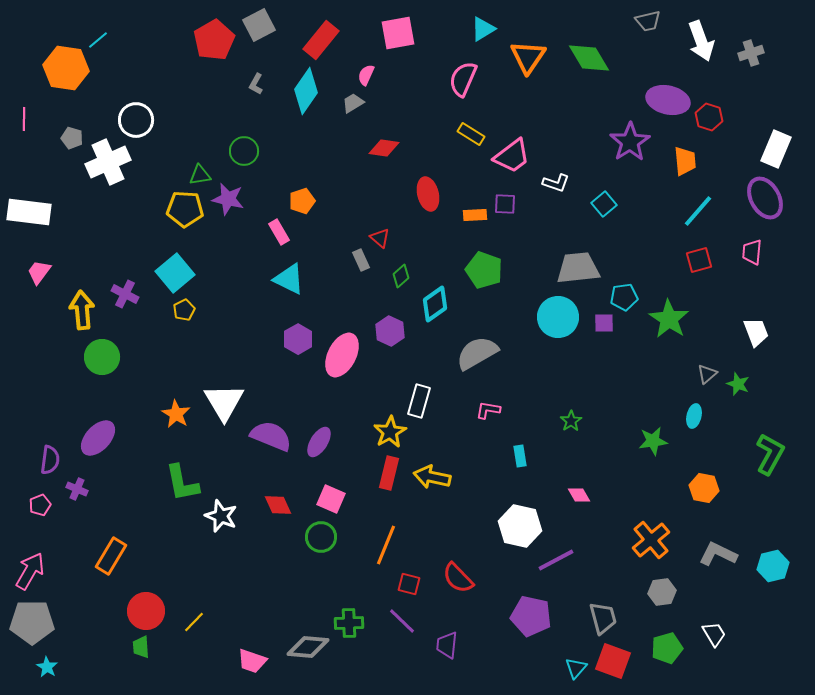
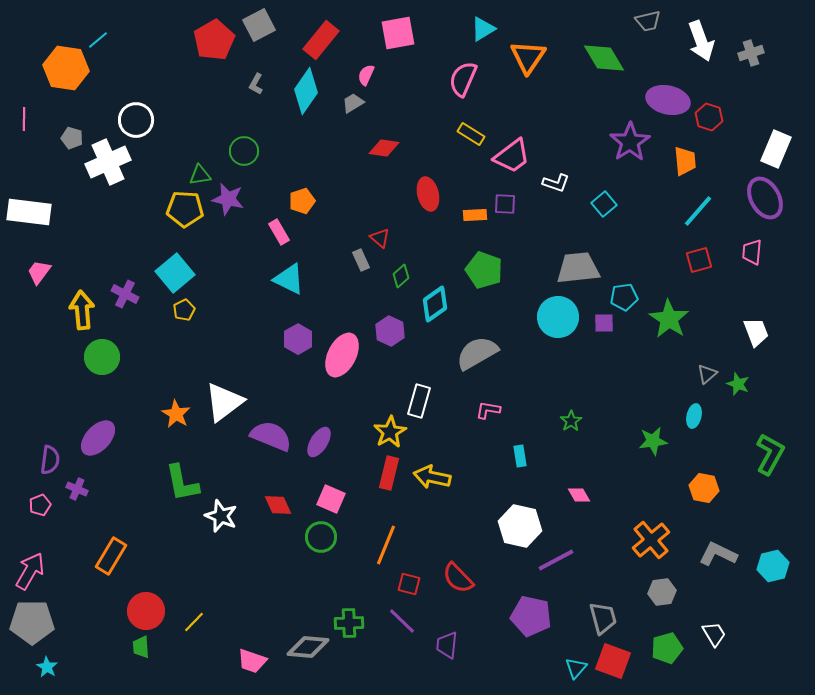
green diamond at (589, 58): moved 15 px right
white triangle at (224, 402): rotated 24 degrees clockwise
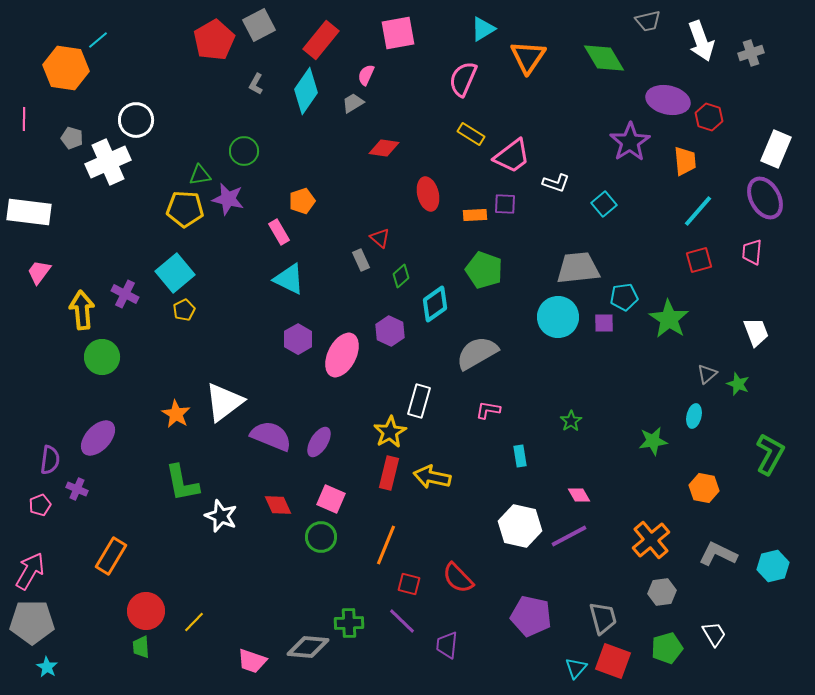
purple line at (556, 560): moved 13 px right, 24 px up
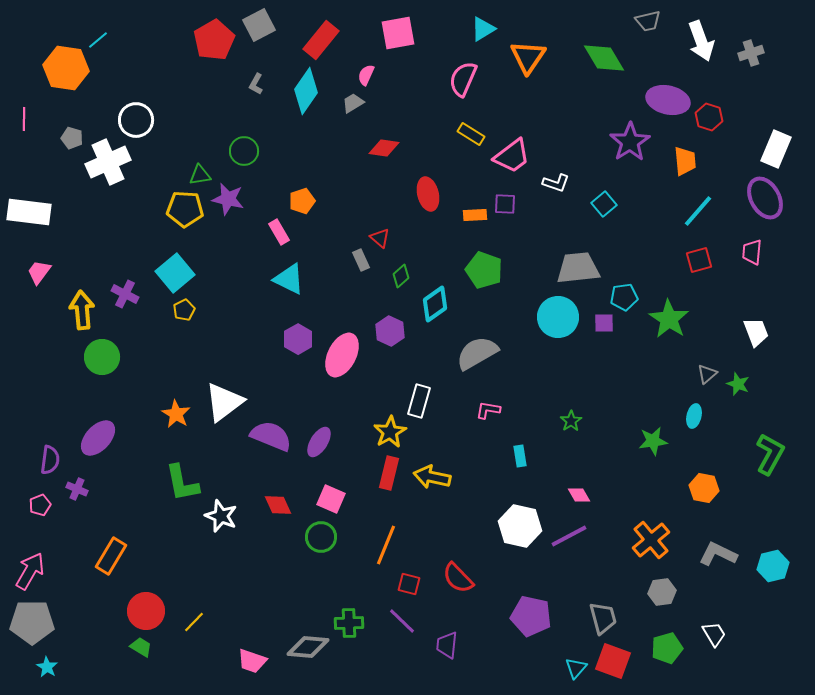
green trapezoid at (141, 647): rotated 125 degrees clockwise
